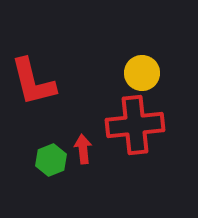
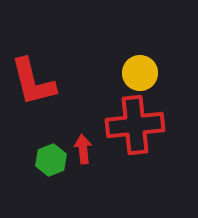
yellow circle: moved 2 px left
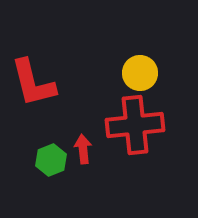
red L-shape: moved 1 px down
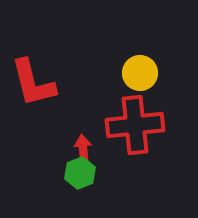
green hexagon: moved 29 px right, 13 px down
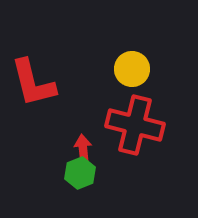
yellow circle: moved 8 px left, 4 px up
red cross: rotated 20 degrees clockwise
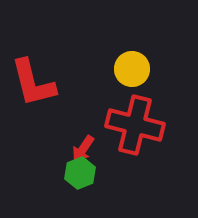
red arrow: rotated 140 degrees counterclockwise
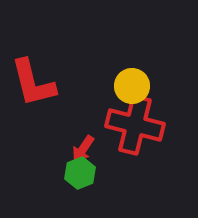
yellow circle: moved 17 px down
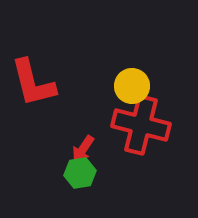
red cross: moved 6 px right
green hexagon: rotated 12 degrees clockwise
